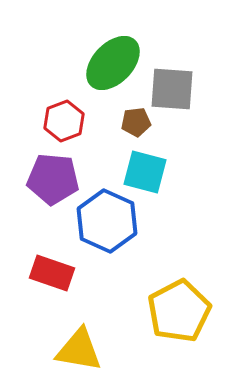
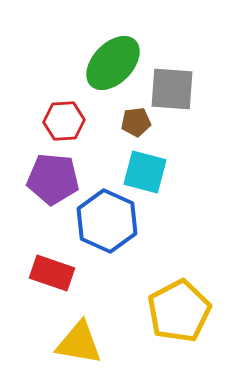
red hexagon: rotated 18 degrees clockwise
yellow triangle: moved 7 px up
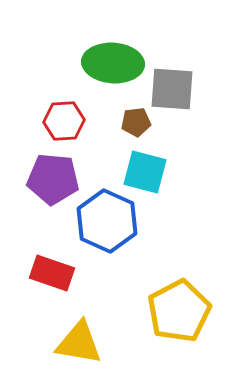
green ellipse: rotated 50 degrees clockwise
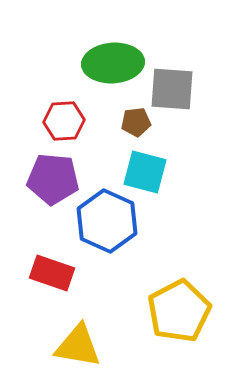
green ellipse: rotated 8 degrees counterclockwise
yellow triangle: moved 1 px left, 3 px down
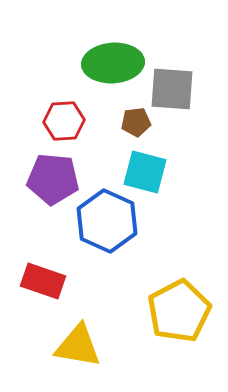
red rectangle: moved 9 px left, 8 px down
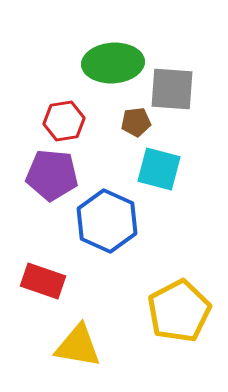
red hexagon: rotated 6 degrees counterclockwise
cyan square: moved 14 px right, 3 px up
purple pentagon: moved 1 px left, 4 px up
